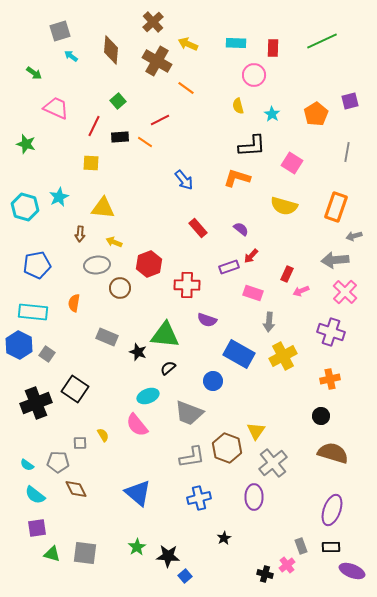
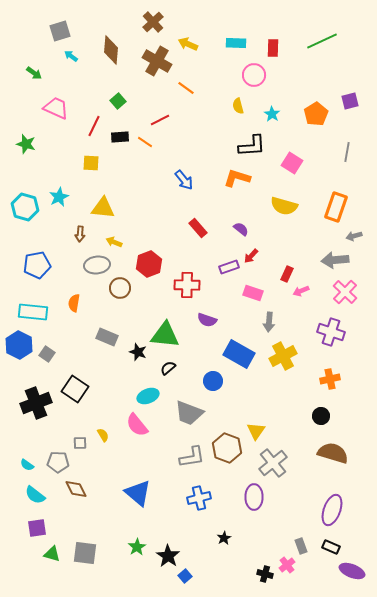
black rectangle at (331, 547): rotated 24 degrees clockwise
black star at (168, 556): rotated 30 degrees clockwise
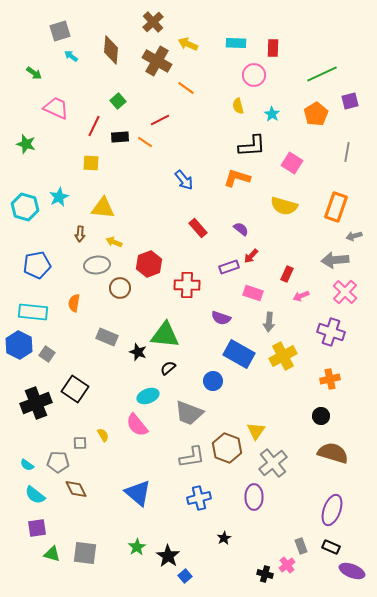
green line at (322, 41): moved 33 px down
pink arrow at (301, 291): moved 5 px down
purple semicircle at (207, 320): moved 14 px right, 2 px up
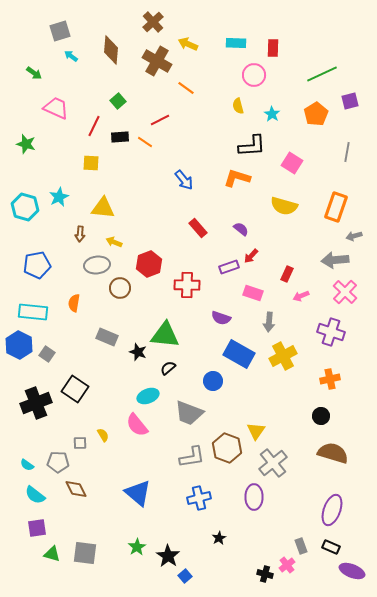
black star at (224, 538): moved 5 px left
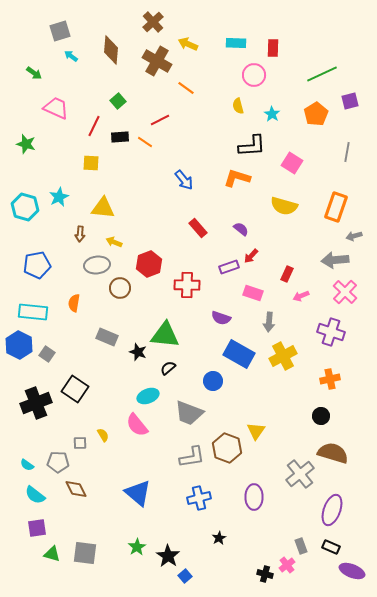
gray cross at (273, 463): moved 27 px right, 11 px down
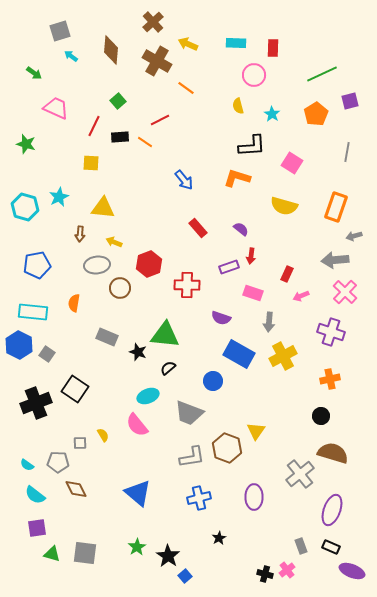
red arrow at (251, 256): rotated 35 degrees counterclockwise
pink cross at (287, 565): moved 5 px down
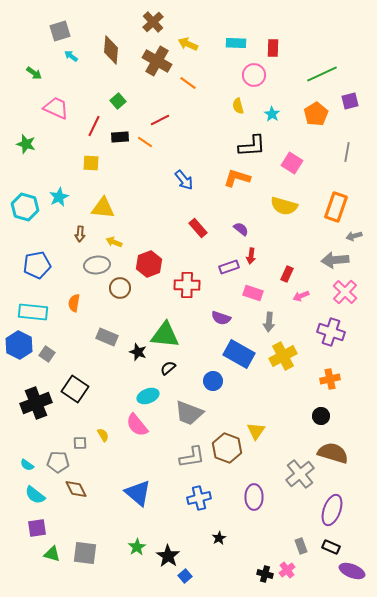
orange line at (186, 88): moved 2 px right, 5 px up
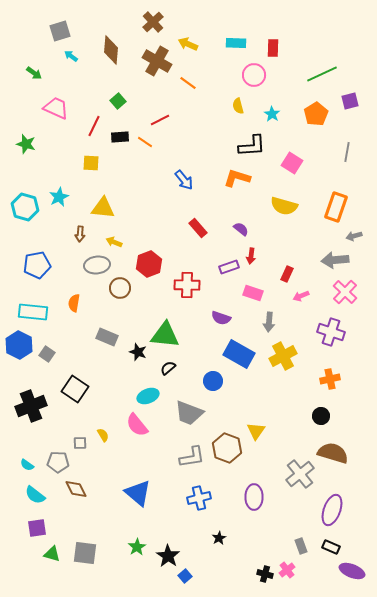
black cross at (36, 403): moved 5 px left, 3 px down
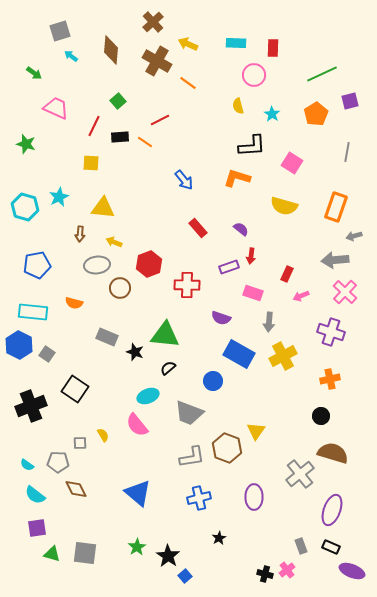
orange semicircle at (74, 303): rotated 84 degrees counterclockwise
black star at (138, 352): moved 3 px left
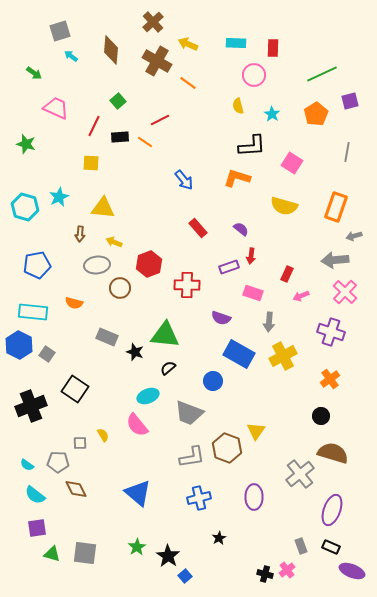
orange cross at (330, 379): rotated 24 degrees counterclockwise
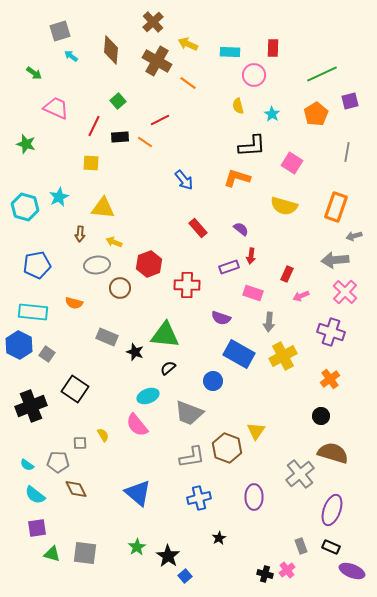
cyan rectangle at (236, 43): moved 6 px left, 9 px down
